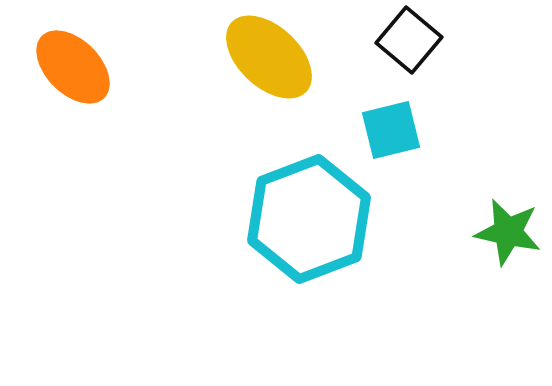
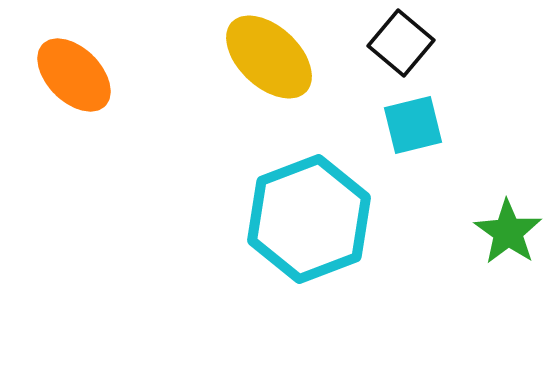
black square: moved 8 px left, 3 px down
orange ellipse: moved 1 px right, 8 px down
cyan square: moved 22 px right, 5 px up
green star: rotated 22 degrees clockwise
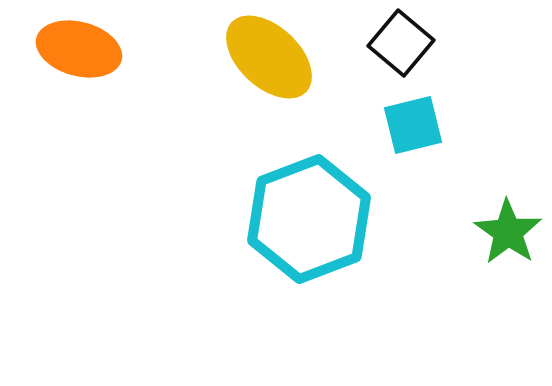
orange ellipse: moved 5 px right, 26 px up; rotated 30 degrees counterclockwise
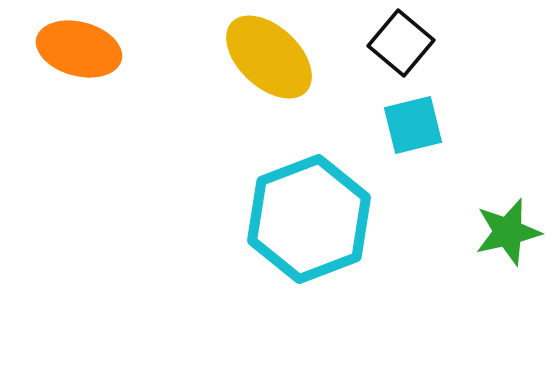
green star: rotated 24 degrees clockwise
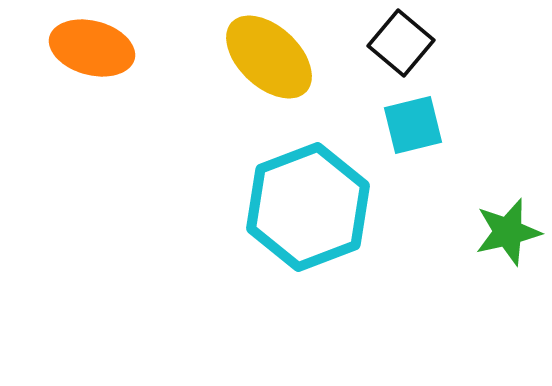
orange ellipse: moved 13 px right, 1 px up
cyan hexagon: moved 1 px left, 12 px up
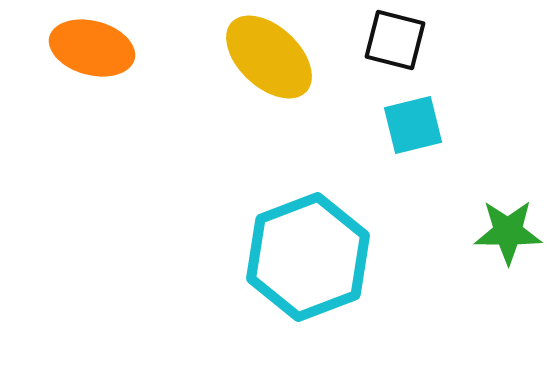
black square: moved 6 px left, 3 px up; rotated 26 degrees counterclockwise
cyan hexagon: moved 50 px down
green star: rotated 14 degrees clockwise
